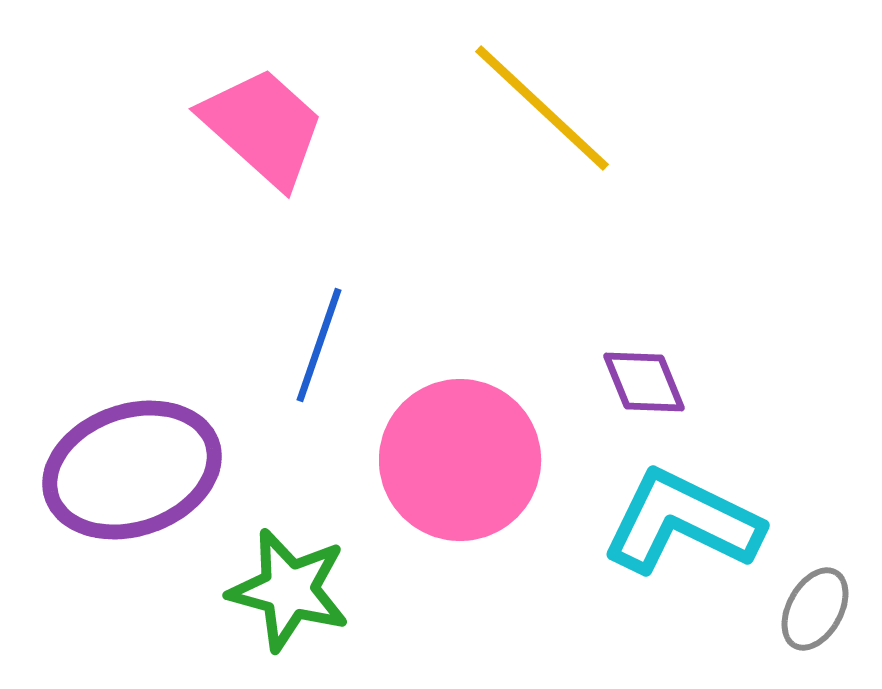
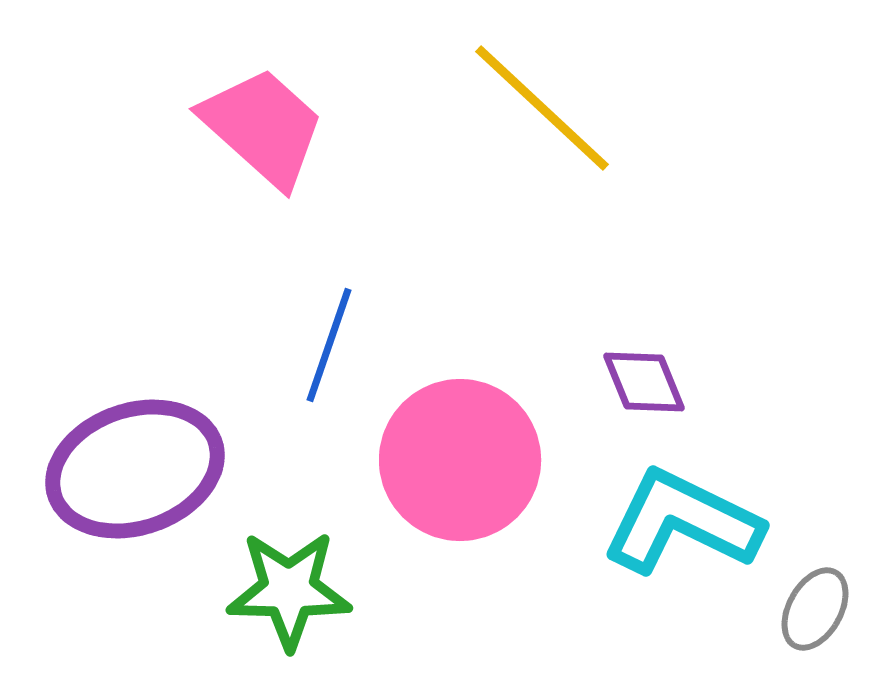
blue line: moved 10 px right
purple ellipse: moved 3 px right, 1 px up
green star: rotated 14 degrees counterclockwise
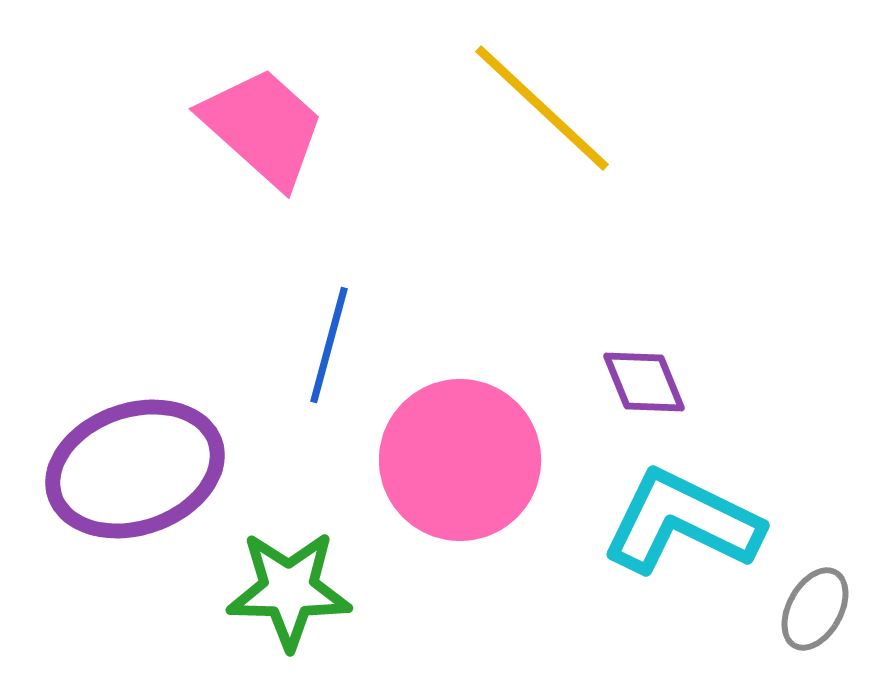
blue line: rotated 4 degrees counterclockwise
